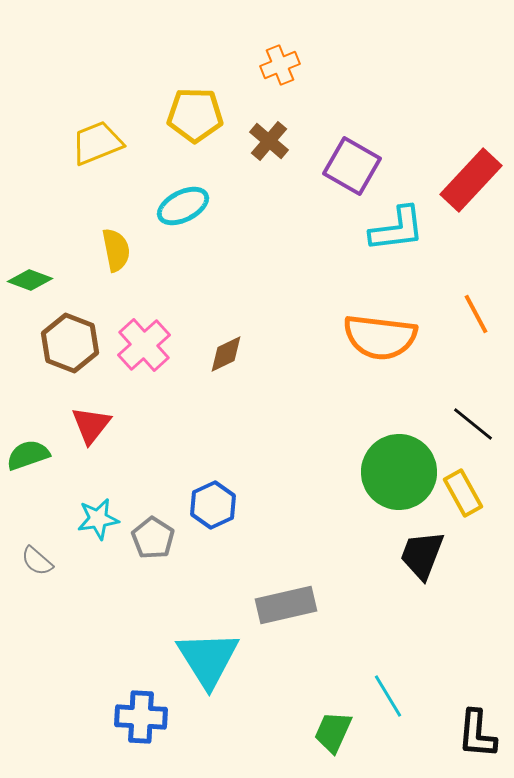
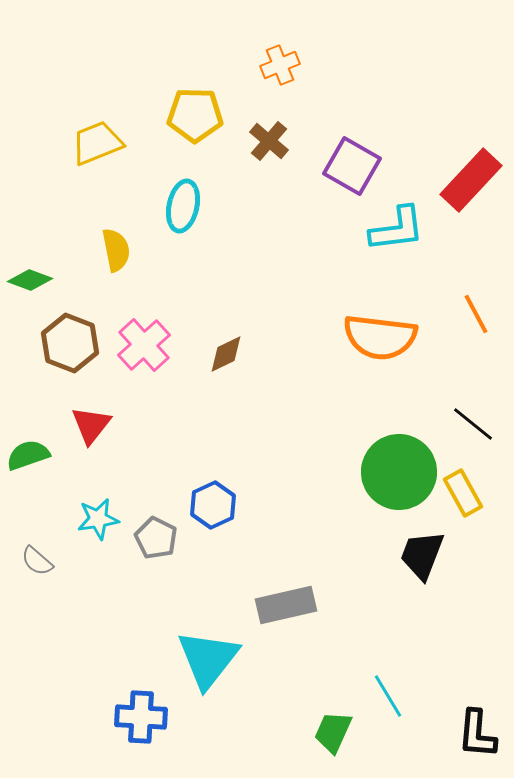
cyan ellipse: rotated 51 degrees counterclockwise
gray pentagon: moved 3 px right; rotated 6 degrees counterclockwise
cyan triangle: rotated 10 degrees clockwise
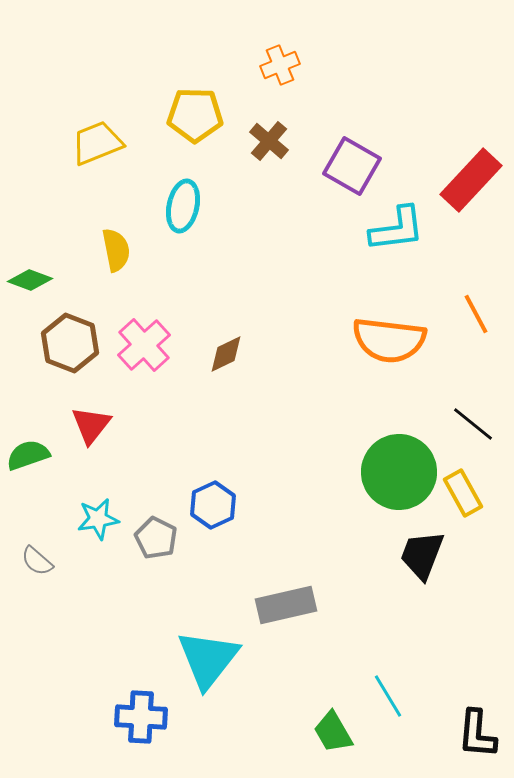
orange semicircle: moved 9 px right, 3 px down
green trapezoid: rotated 54 degrees counterclockwise
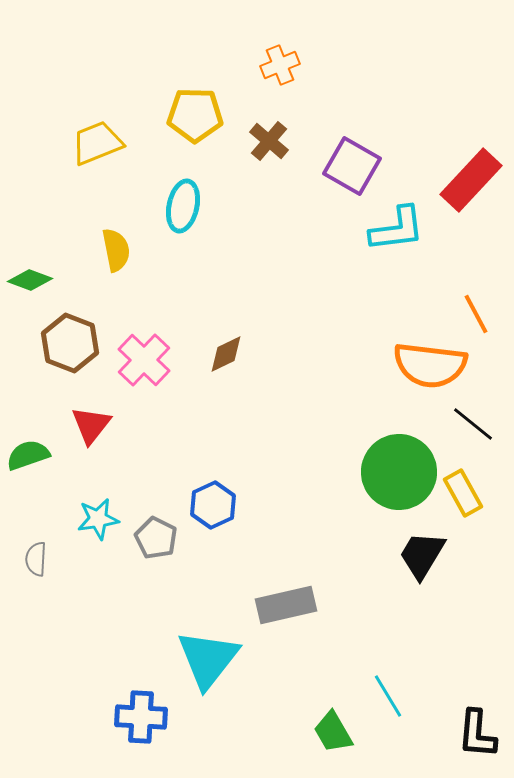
orange semicircle: moved 41 px right, 25 px down
pink cross: moved 15 px down; rotated 4 degrees counterclockwise
black trapezoid: rotated 10 degrees clockwise
gray semicircle: moved 1 px left, 2 px up; rotated 52 degrees clockwise
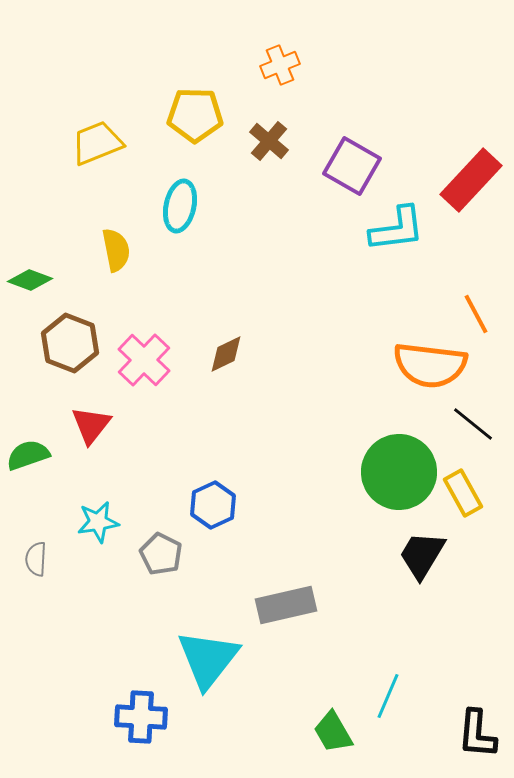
cyan ellipse: moved 3 px left
cyan star: moved 3 px down
gray pentagon: moved 5 px right, 16 px down
cyan line: rotated 54 degrees clockwise
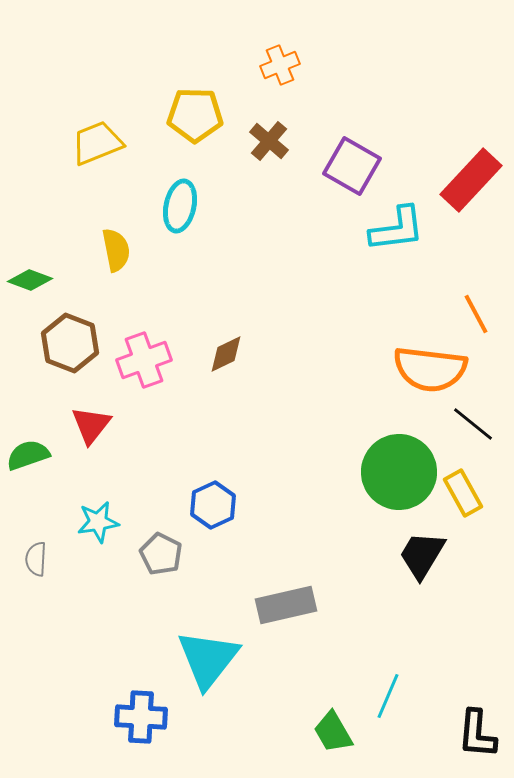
pink cross: rotated 26 degrees clockwise
orange semicircle: moved 4 px down
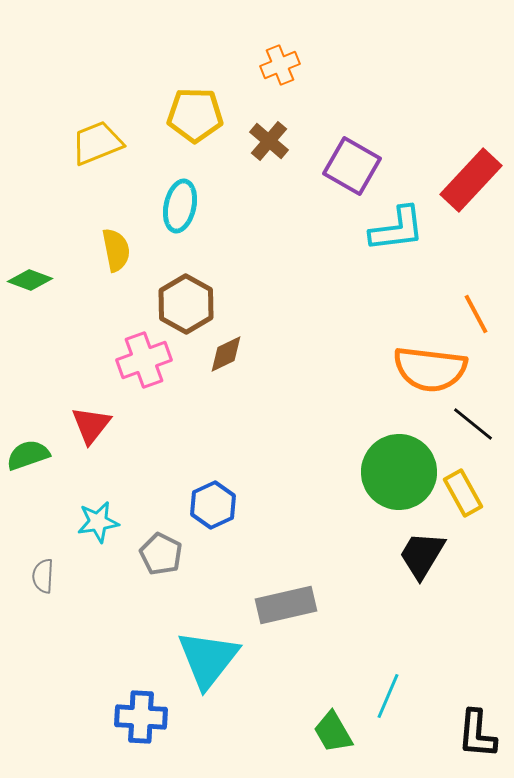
brown hexagon: moved 116 px right, 39 px up; rotated 8 degrees clockwise
gray semicircle: moved 7 px right, 17 px down
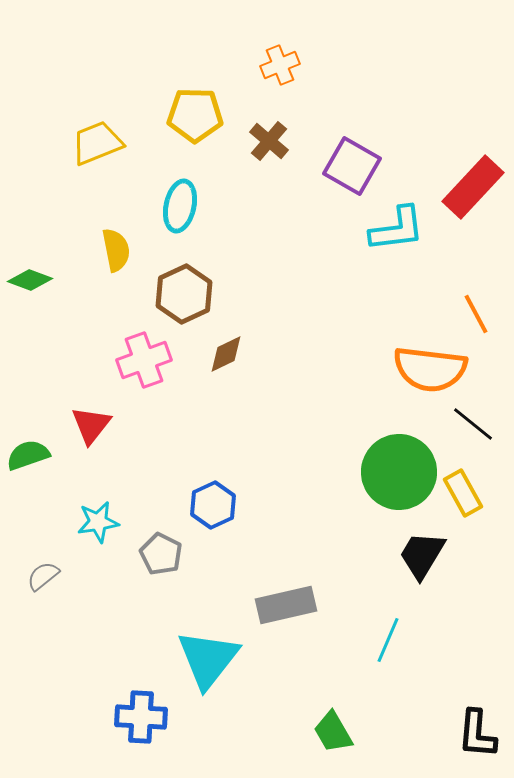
red rectangle: moved 2 px right, 7 px down
brown hexagon: moved 2 px left, 10 px up; rotated 6 degrees clockwise
gray semicircle: rotated 48 degrees clockwise
cyan line: moved 56 px up
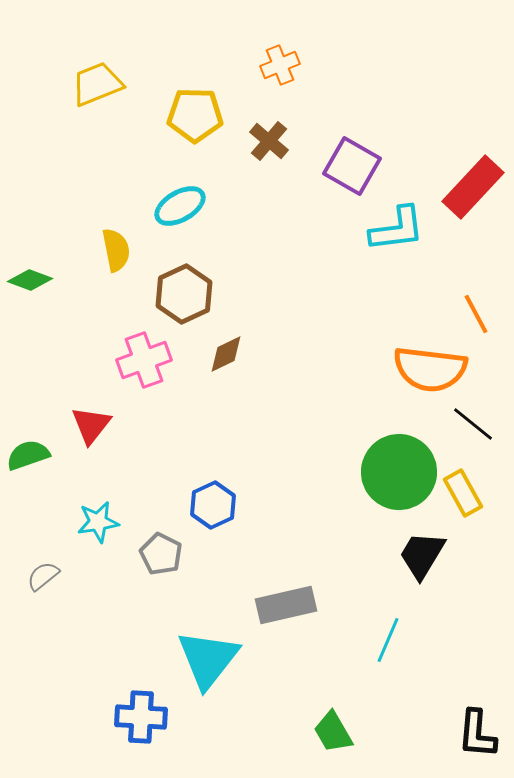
yellow trapezoid: moved 59 px up
cyan ellipse: rotated 48 degrees clockwise
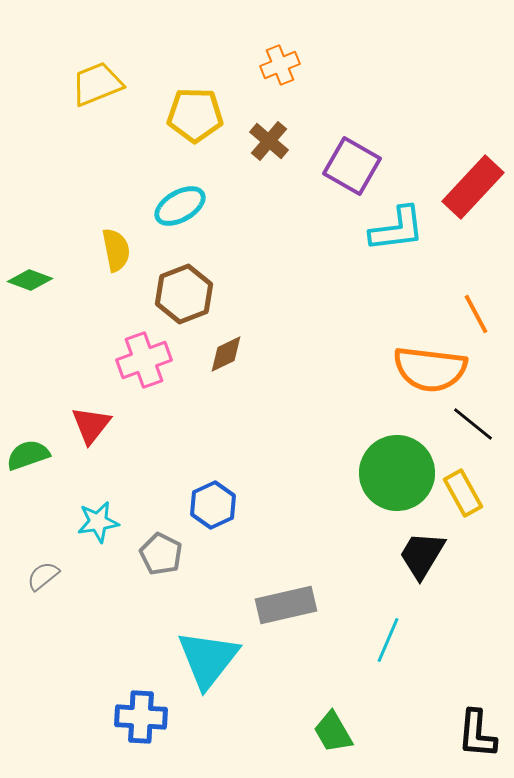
brown hexagon: rotated 4 degrees clockwise
green circle: moved 2 px left, 1 px down
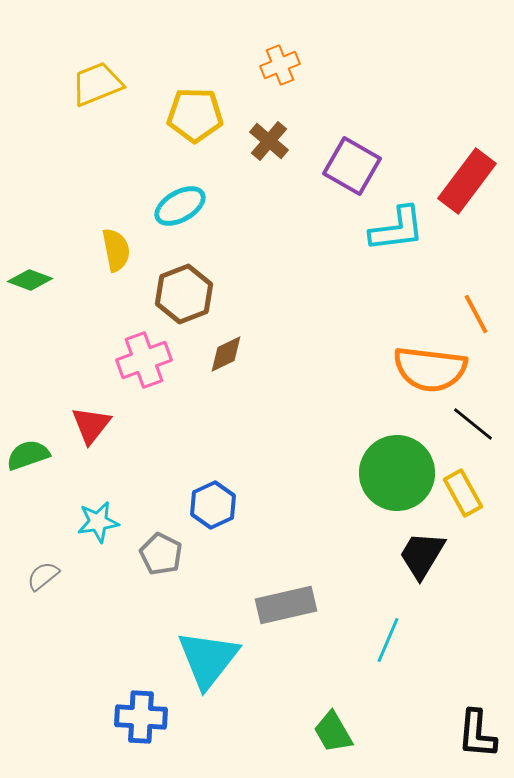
red rectangle: moved 6 px left, 6 px up; rotated 6 degrees counterclockwise
